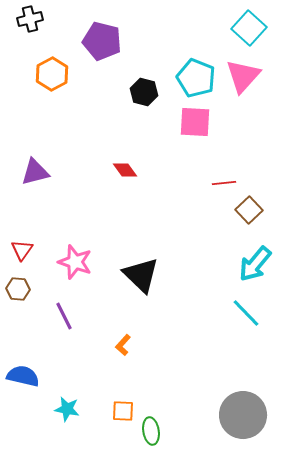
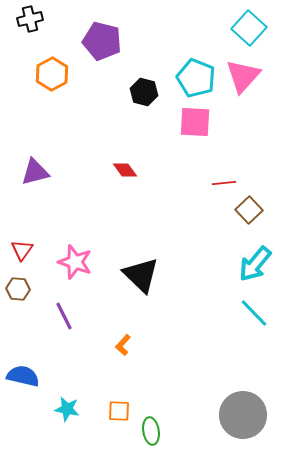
cyan line: moved 8 px right
orange square: moved 4 px left
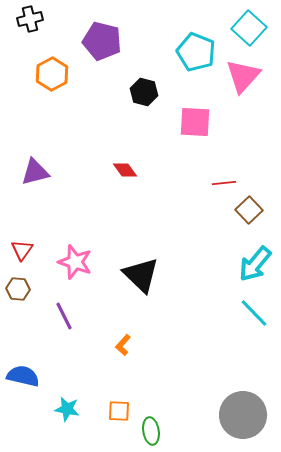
cyan pentagon: moved 26 px up
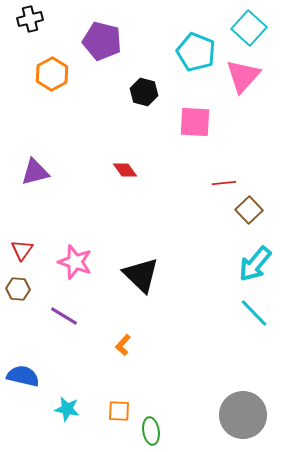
purple line: rotated 32 degrees counterclockwise
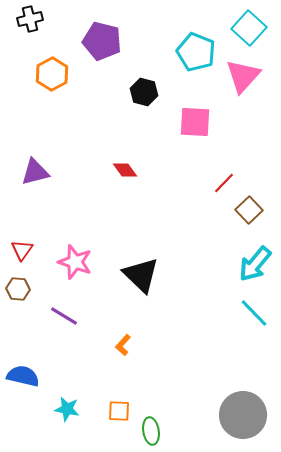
red line: rotated 40 degrees counterclockwise
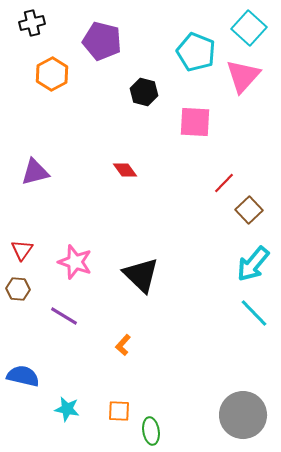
black cross: moved 2 px right, 4 px down
cyan arrow: moved 2 px left
